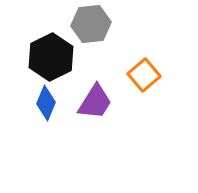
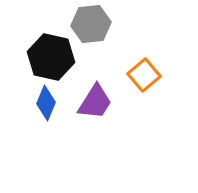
black hexagon: rotated 21 degrees counterclockwise
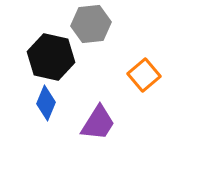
purple trapezoid: moved 3 px right, 21 px down
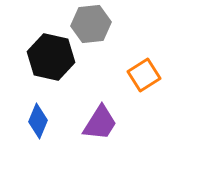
orange square: rotated 8 degrees clockwise
blue diamond: moved 8 px left, 18 px down
purple trapezoid: moved 2 px right
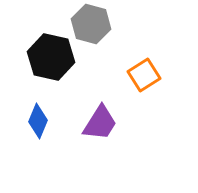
gray hexagon: rotated 21 degrees clockwise
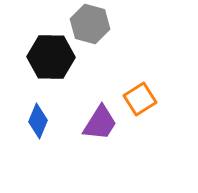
gray hexagon: moved 1 px left
black hexagon: rotated 12 degrees counterclockwise
orange square: moved 4 px left, 24 px down
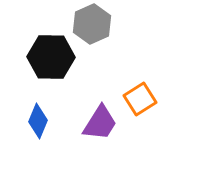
gray hexagon: moved 2 px right; rotated 21 degrees clockwise
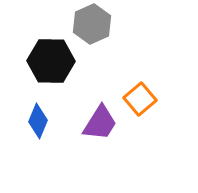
black hexagon: moved 4 px down
orange square: rotated 8 degrees counterclockwise
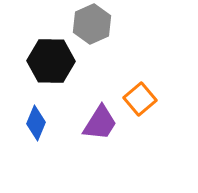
blue diamond: moved 2 px left, 2 px down
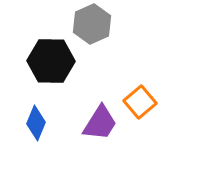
orange square: moved 3 px down
